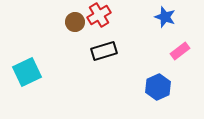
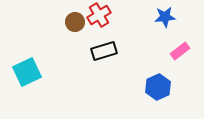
blue star: rotated 25 degrees counterclockwise
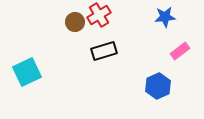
blue hexagon: moved 1 px up
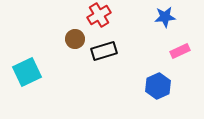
brown circle: moved 17 px down
pink rectangle: rotated 12 degrees clockwise
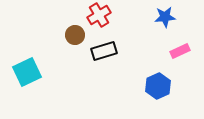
brown circle: moved 4 px up
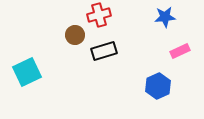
red cross: rotated 15 degrees clockwise
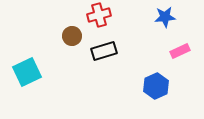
brown circle: moved 3 px left, 1 px down
blue hexagon: moved 2 px left
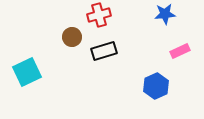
blue star: moved 3 px up
brown circle: moved 1 px down
